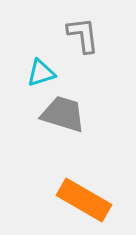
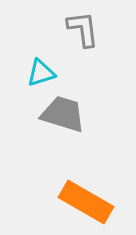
gray L-shape: moved 6 px up
orange rectangle: moved 2 px right, 2 px down
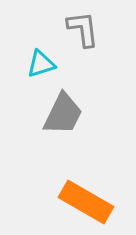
cyan triangle: moved 9 px up
gray trapezoid: rotated 99 degrees clockwise
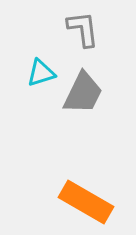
cyan triangle: moved 9 px down
gray trapezoid: moved 20 px right, 21 px up
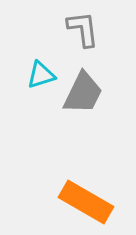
cyan triangle: moved 2 px down
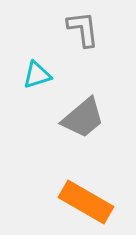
cyan triangle: moved 4 px left
gray trapezoid: moved 25 px down; rotated 24 degrees clockwise
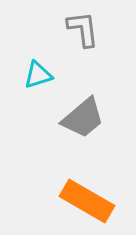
cyan triangle: moved 1 px right
orange rectangle: moved 1 px right, 1 px up
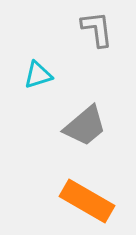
gray L-shape: moved 14 px right
gray trapezoid: moved 2 px right, 8 px down
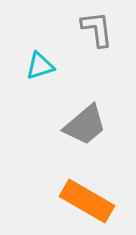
cyan triangle: moved 2 px right, 9 px up
gray trapezoid: moved 1 px up
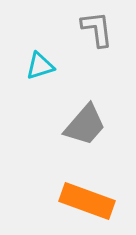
gray trapezoid: rotated 9 degrees counterclockwise
orange rectangle: rotated 10 degrees counterclockwise
